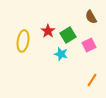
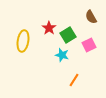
red star: moved 1 px right, 3 px up
cyan star: moved 1 px right, 1 px down
orange line: moved 18 px left
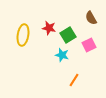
brown semicircle: moved 1 px down
red star: rotated 24 degrees counterclockwise
yellow ellipse: moved 6 px up
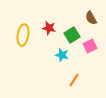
green square: moved 4 px right
pink square: moved 1 px right, 1 px down
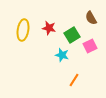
yellow ellipse: moved 5 px up
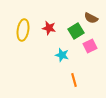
brown semicircle: rotated 32 degrees counterclockwise
green square: moved 4 px right, 4 px up
orange line: rotated 48 degrees counterclockwise
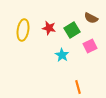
green square: moved 4 px left, 1 px up
cyan star: rotated 16 degrees clockwise
orange line: moved 4 px right, 7 px down
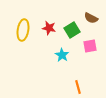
pink square: rotated 16 degrees clockwise
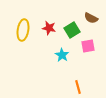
pink square: moved 2 px left
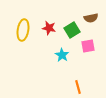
brown semicircle: rotated 40 degrees counterclockwise
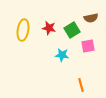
cyan star: rotated 24 degrees counterclockwise
orange line: moved 3 px right, 2 px up
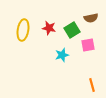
pink square: moved 1 px up
cyan star: rotated 24 degrees counterclockwise
orange line: moved 11 px right
